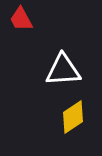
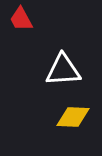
yellow diamond: rotated 36 degrees clockwise
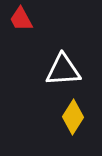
yellow diamond: rotated 60 degrees counterclockwise
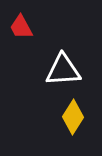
red trapezoid: moved 8 px down
